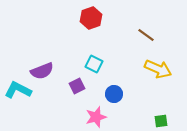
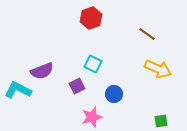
brown line: moved 1 px right, 1 px up
cyan square: moved 1 px left
pink star: moved 4 px left
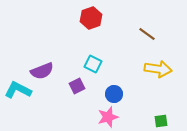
yellow arrow: rotated 16 degrees counterclockwise
pink star: moved 16 px right
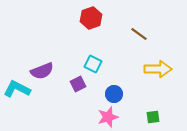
brown line: moved 8 px left
yellow arrow: rotated 8 degrees counterclockwise
purple square: moved 1 px right, 2 px up
cyan L-shape: moved 1 px left, 1 px up
green square: moved 8 px left, 4 px up
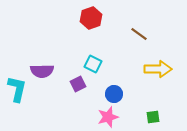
purple semicircle: rotated 20 degrees clockwise
cyan L-shape: rotated 76 degrees clockwise
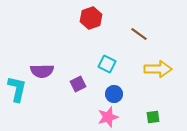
cyan square: moved 14 px right
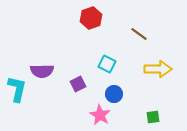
pink star: moved 8 px left, 2 px up; rotated 25 degrees counterclockwise
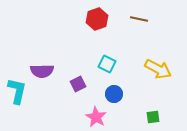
red hexagon: moved 6 px right, 1 px down
brown line: moved 15 px up; rotated 24 degrees counterclockwise
yellow arrow: rotated 28 degrees clockwise
cyan L-shape: moved 2 px down
pink star: moved 4 px left, 2 px down
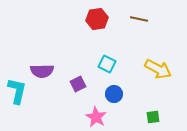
red hexagon: rotated 10 degrees clockwise
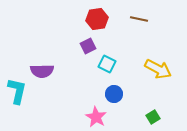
purple square: moved 10 px right, 38 px up
green square: rotated 24 degrees counterclockwise
